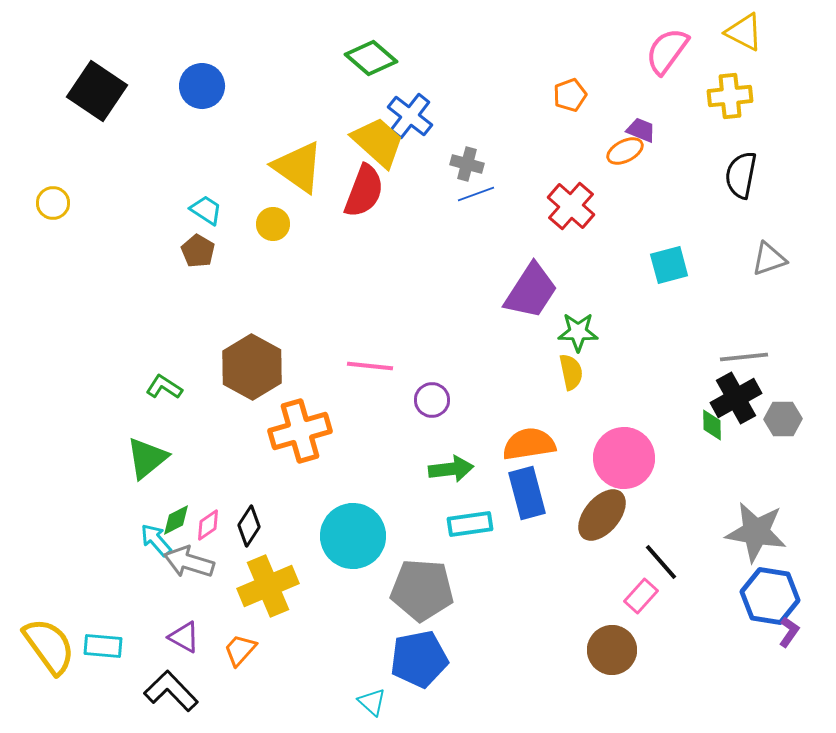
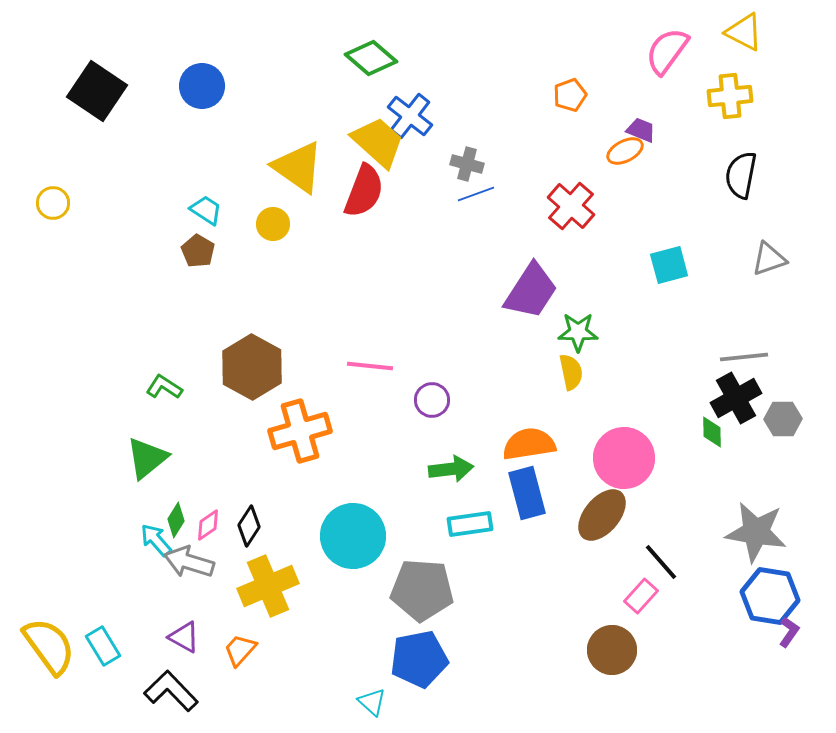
green diamond at (712, 425): moved 7 px down
green diamond at (176, 520): rotated 32 degrees counterclockwise
cyan rectangle at (103, 646): rotated 54 degrees clockwise
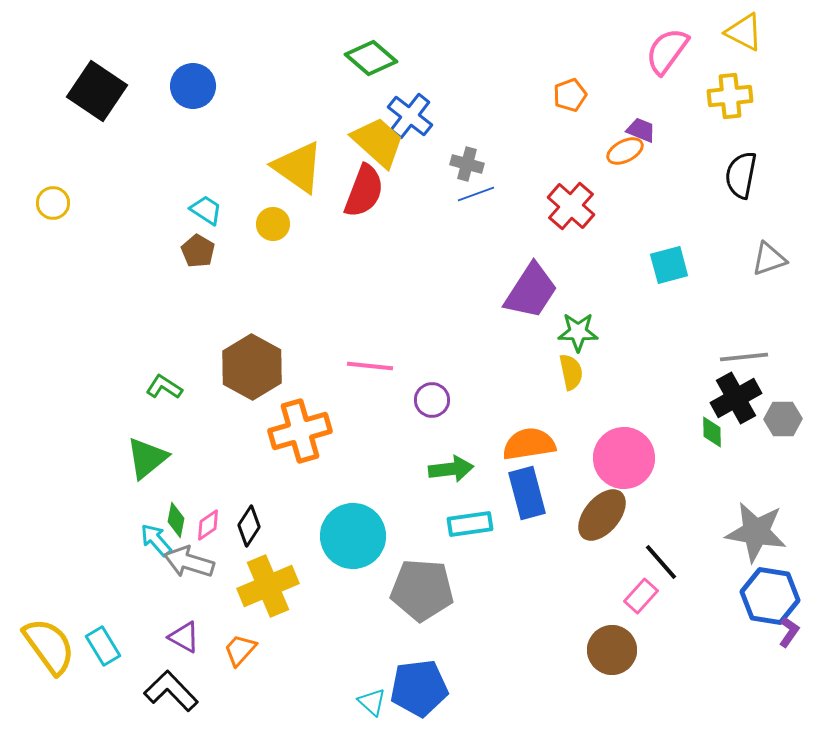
blue circle at (202, 86): moved 9 px left
green diamond at (176, 520): rotated 20 degrees counterclockwise
blue pentagon at (419, 659): moved 29 px down; rotated 4 degrees clockwise
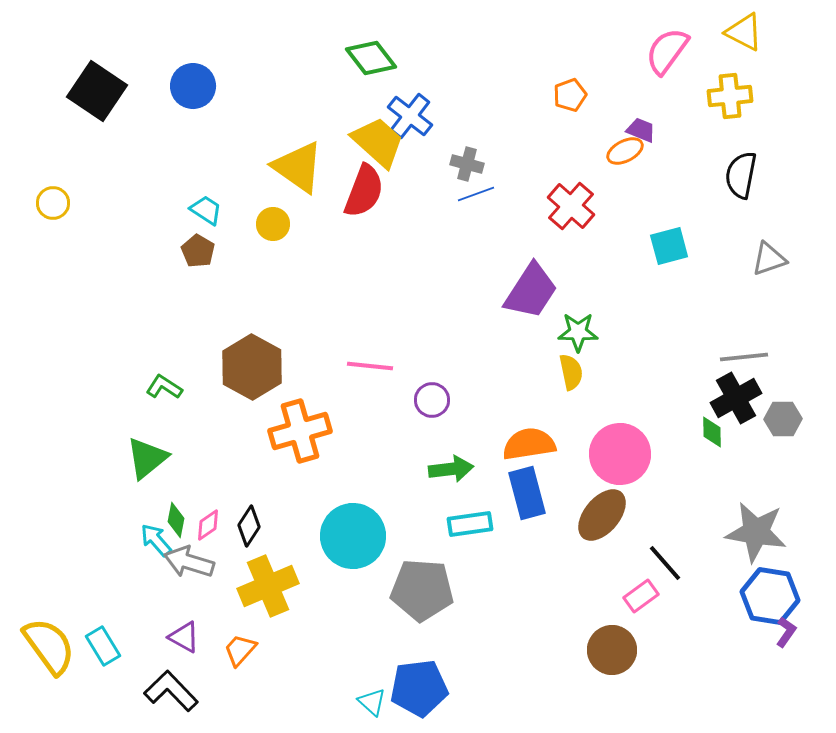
green diamond at (371, 58): rotated 12 degrees clockwise
cyan square at (669, 265): moved 19 px up
pink circle at (624, 458): moved 4 px left, 4 px up
black line at (661, 562): moved 4 px right, 1 px down
pink rectangle at (641, 596): rotated 12 degrees clockwise
purple L-shape at (789, 632): moved 3 px left
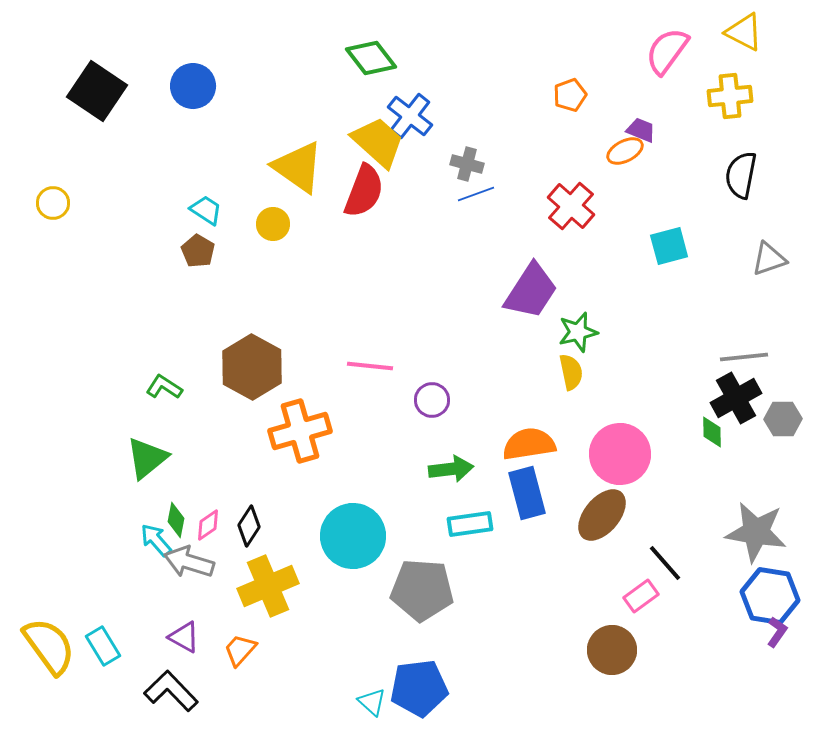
green star at (578, 332): rotated 15 degrees counterclockwise
purple L-shape at (786, 632): moved 9 px left
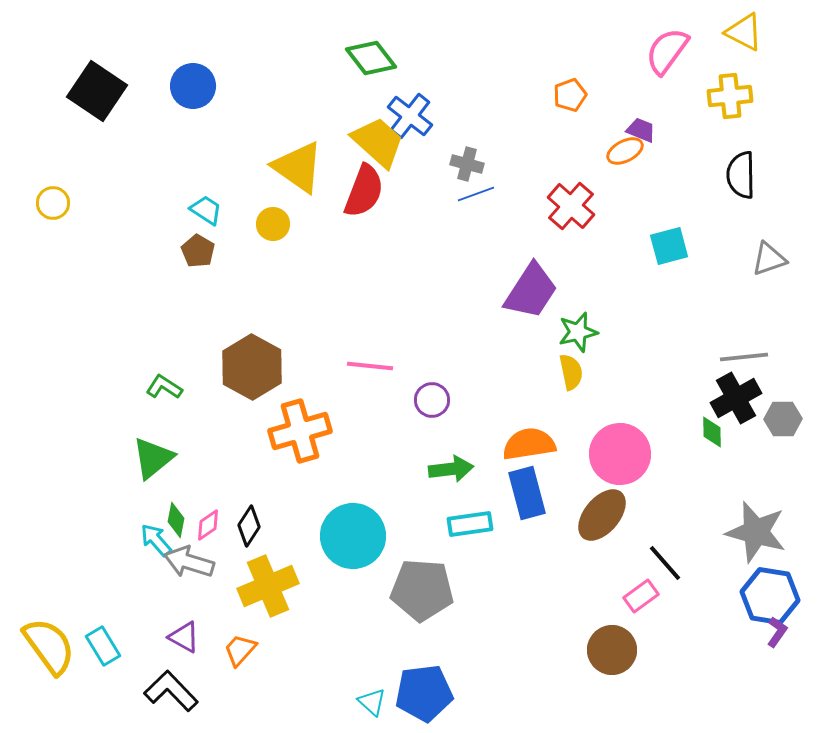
black semicircle at (741, 175): rotated 12 degrees counterclockwise
green triangle at (147, 458): moved 6 px right
gray star at (756, 532): rotated 6 degrees clockwise
blue pentagon at (419, 688): moved 5 px right, 5 px down
